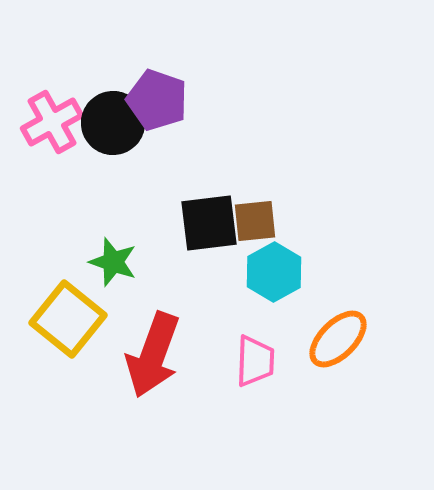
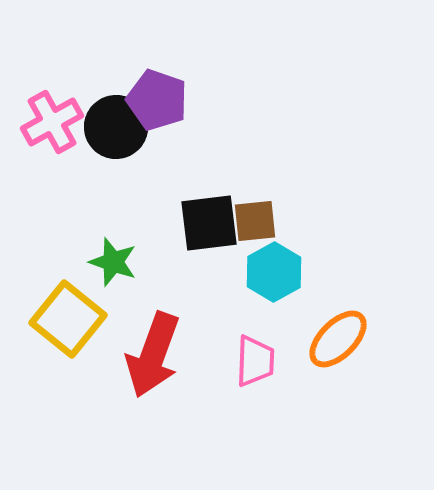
black circle: moved 3 px right, 4 px down
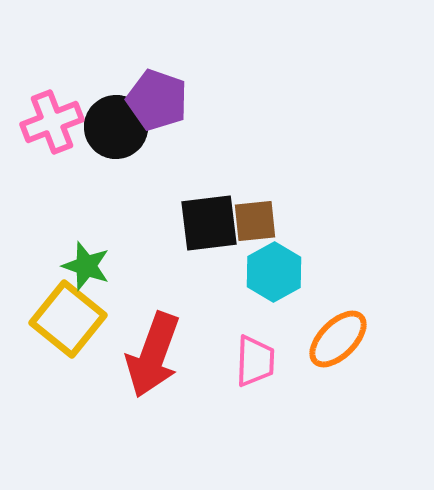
pink cross: rotated 8 degrees clockwise
green star: moved 27 px left, 4 px down
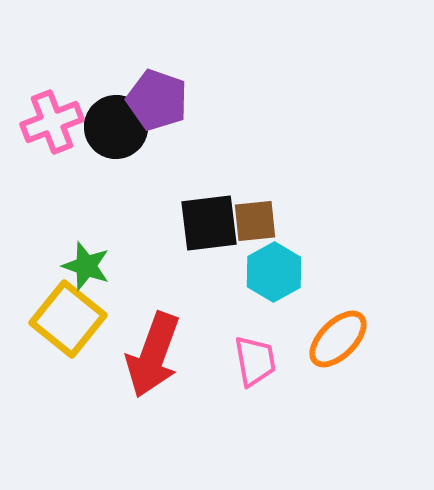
pink trapezoid: rotated 12 degrees counterclockwise
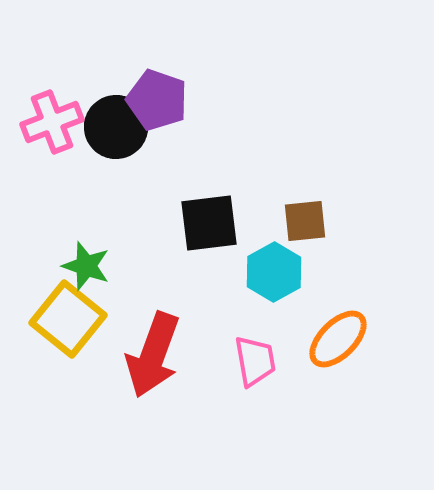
brown square: moved 50 px right
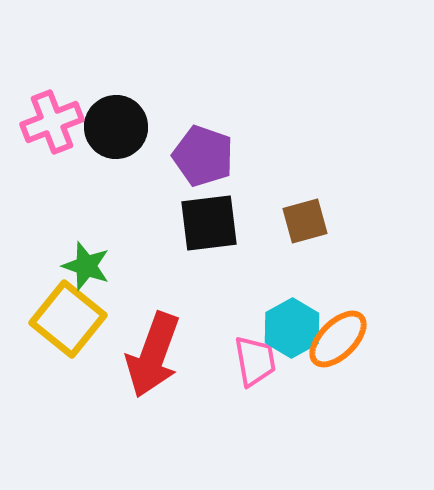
purple pentagon: moved 46 px right, 56 px down
brown square: rotated 9 degrees counterclockwise
cyan hexagon: moved 18 px right, 56 px down
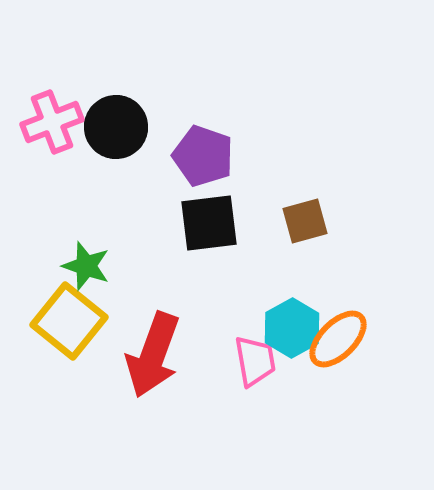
yellow square: moved 1 px right, 2 px down
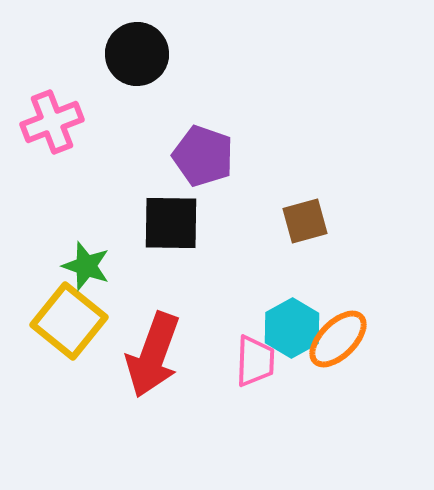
black circle: moved 21 px right, 73 px up
black square: moved 38 px left; rotated 8 degrees clockwise
pink trapezoid: rotated 12 degrees clockwise
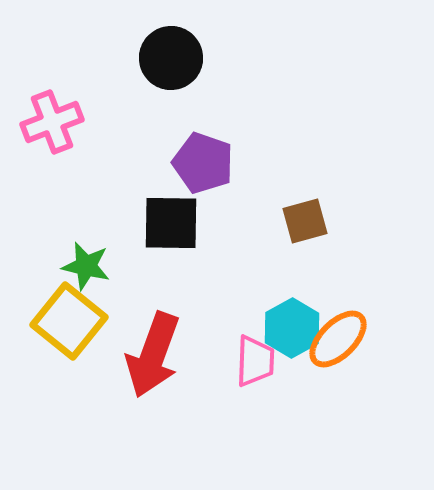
black circle: moved 34 px right, 4 px down
purple pentagon: moved 7 px down
green star: rotated 6 degrees counterclockwise
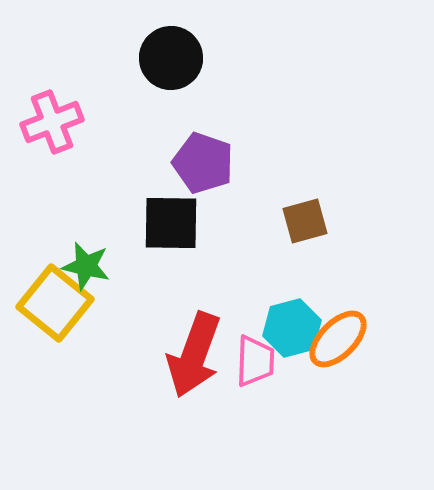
yellow square: moved 14 px left, 18 px up
cyan hexagon: rotated 14 degrees clockwise
red arrow: moved 41 px right
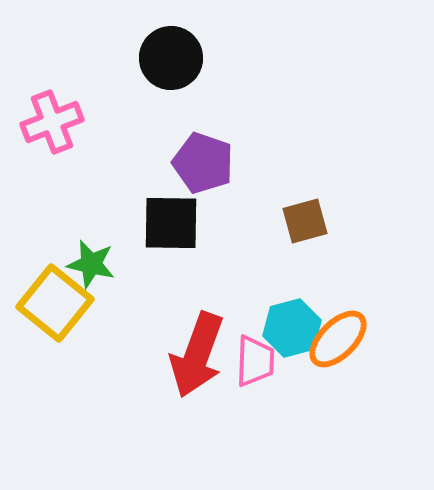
green star: moved 5 px right, 2 px up
red arrow: moved 3 px right
